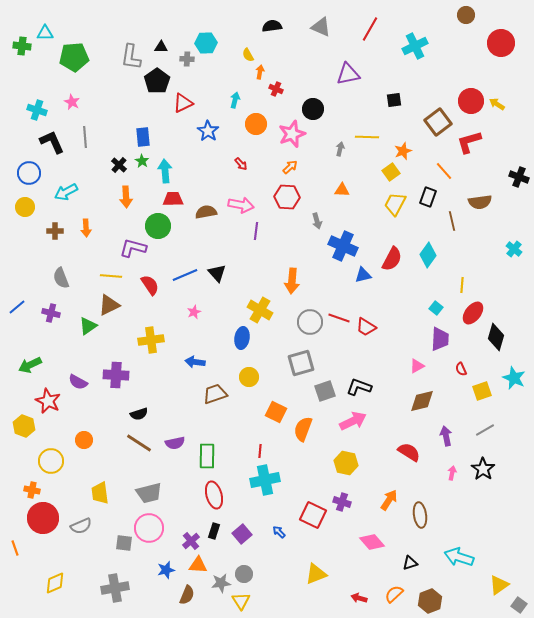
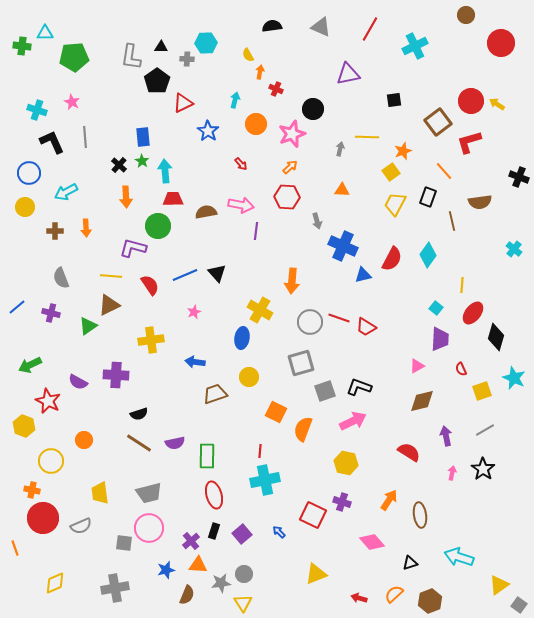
yellow triangle at (241, 601): moved 2 px right, 2 px down
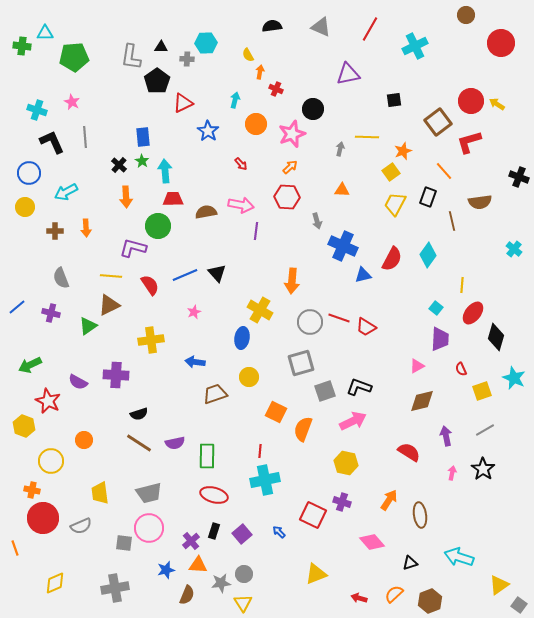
red ellipse at (214, 495): rotated 60 degrees counterclockwise
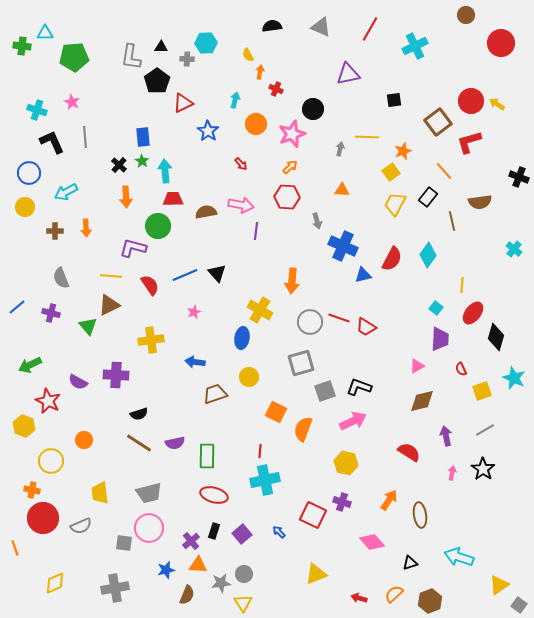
black rectangle at (428, 197): rotated 18 degrees clockwise
green triangle at (88, 326): rotated 36 degrees counterclockwise
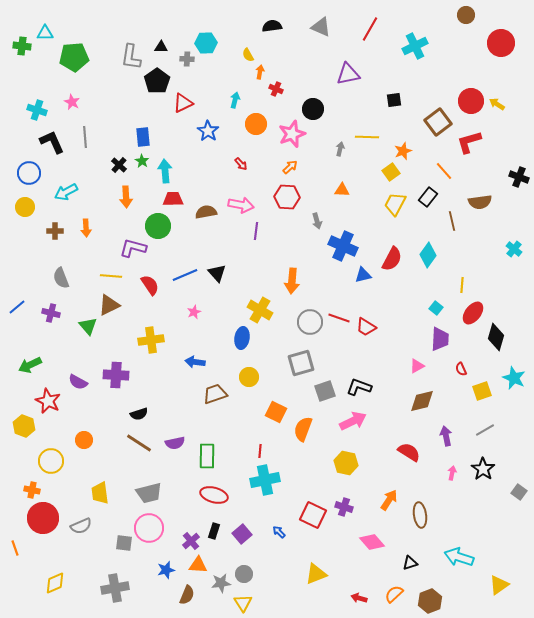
purple cross at (342, 502): moved 2 px right, 5 px down
gray square at (519, 605): moved 113 px up
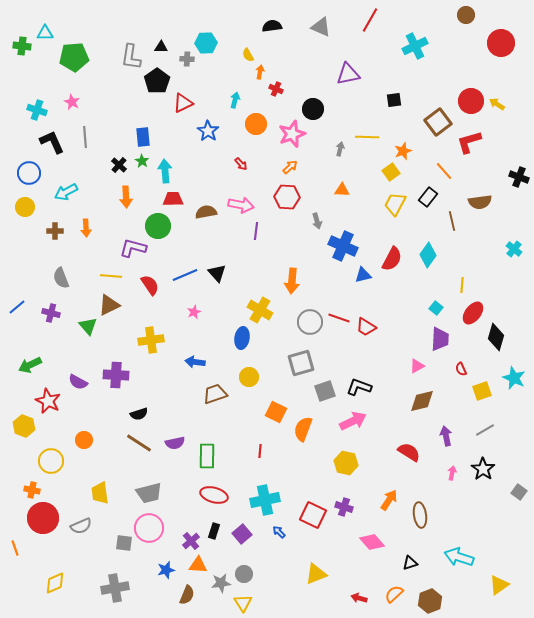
red line at (370, 29): moved 9 px up
cyan cross at (265, 480): moved 20 px down
